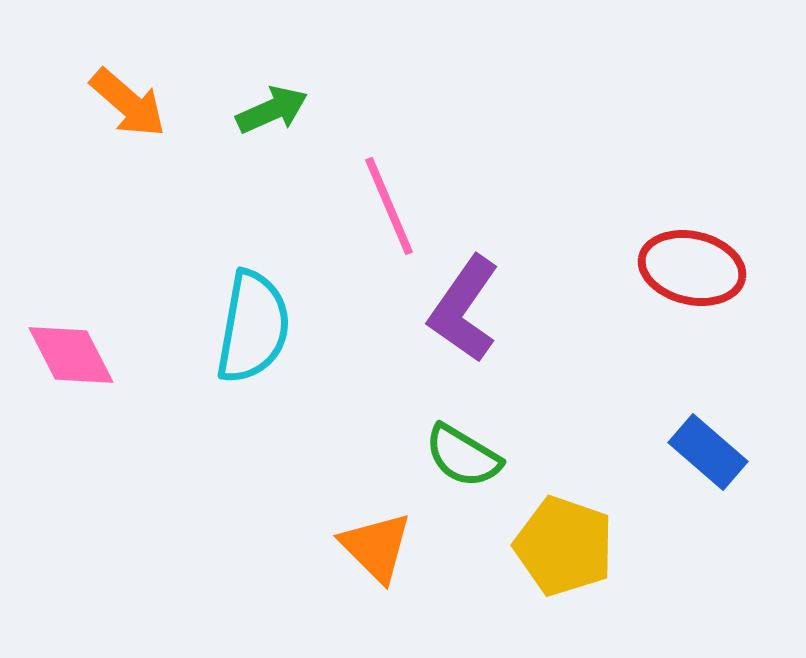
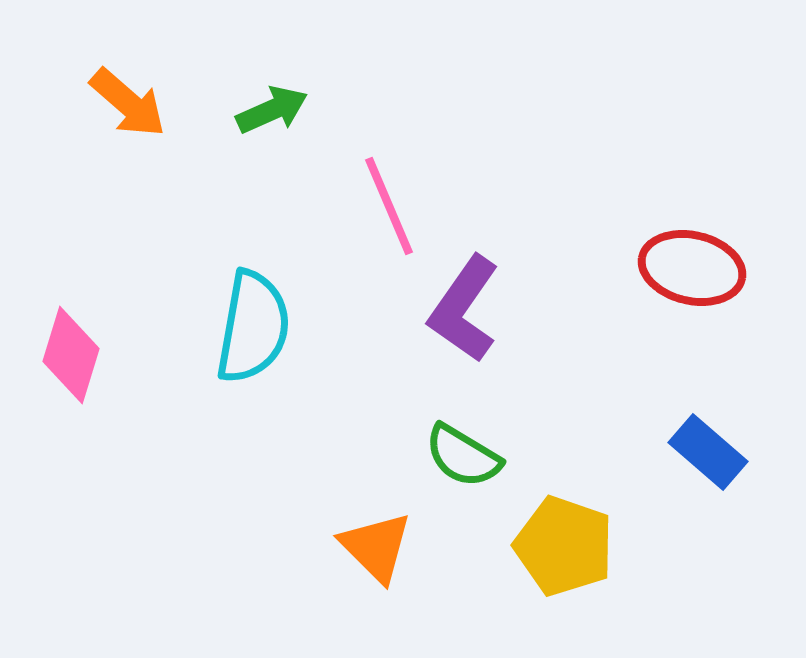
pink diamond: rotated 44 degrees clockwise
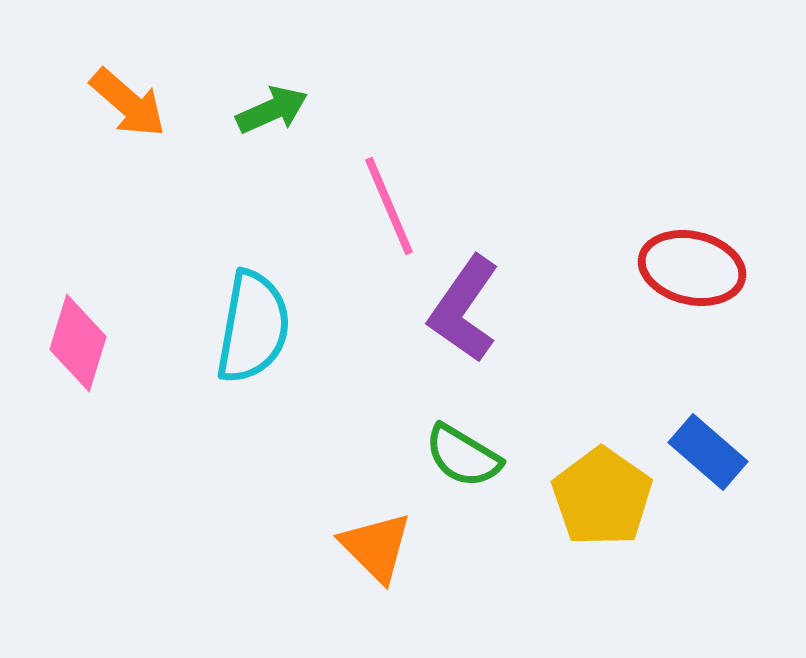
pink diamond: moved 7 px right, 12 px up
yellow pentagon: moved 38 px right, 49 px up; rotated 16 degrees clockwise
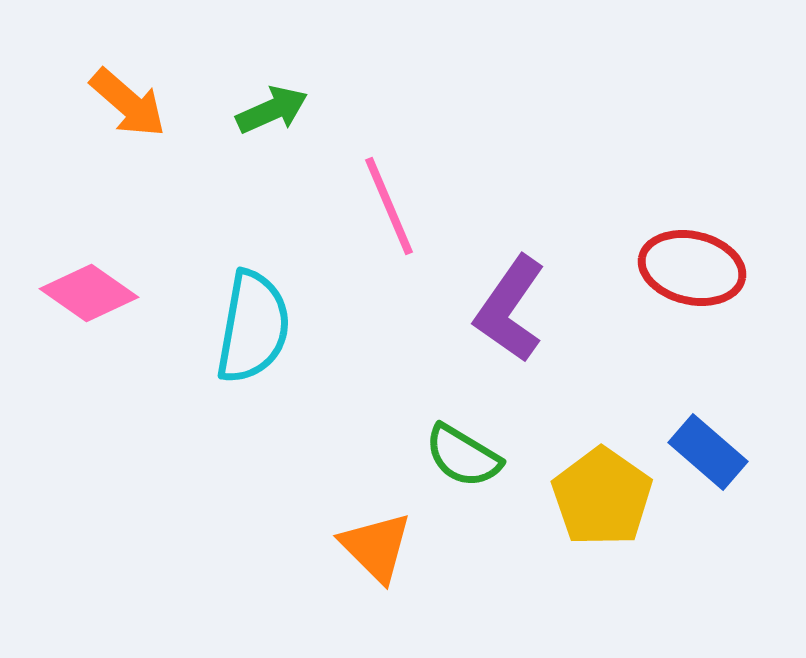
purple L-shape: moved 46 px right
pink diamond: moved 11 px right, 50 px up; rotated 72 degrees counterclockwise
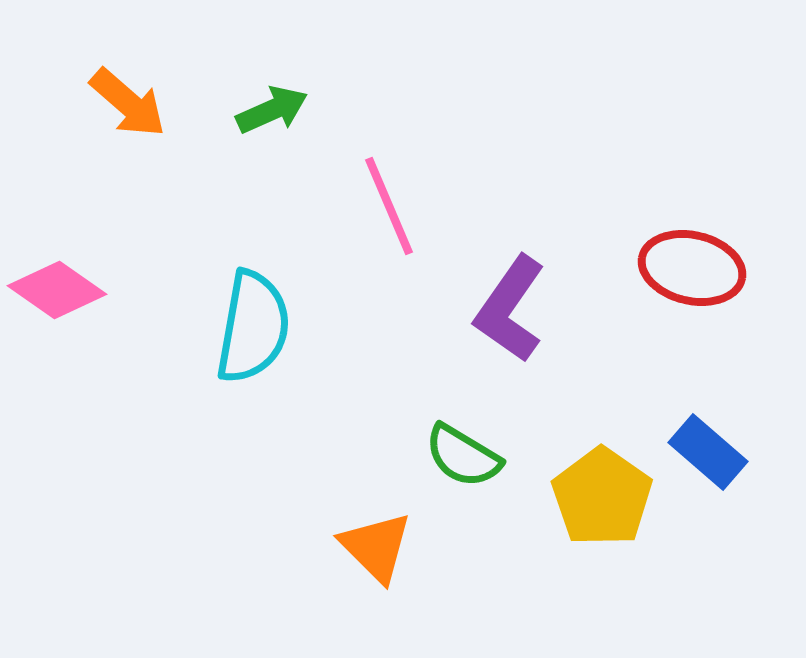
pink diamond: moved 32 px left, 3 px up
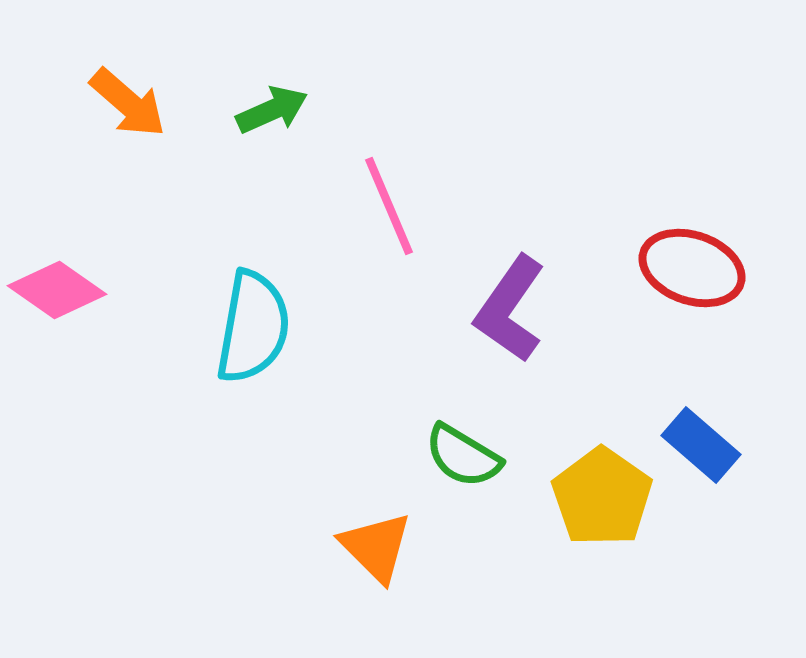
red ellipse: rotated 6 degrees clockwise
blue rectangle: moved 7 px left, 7 px up
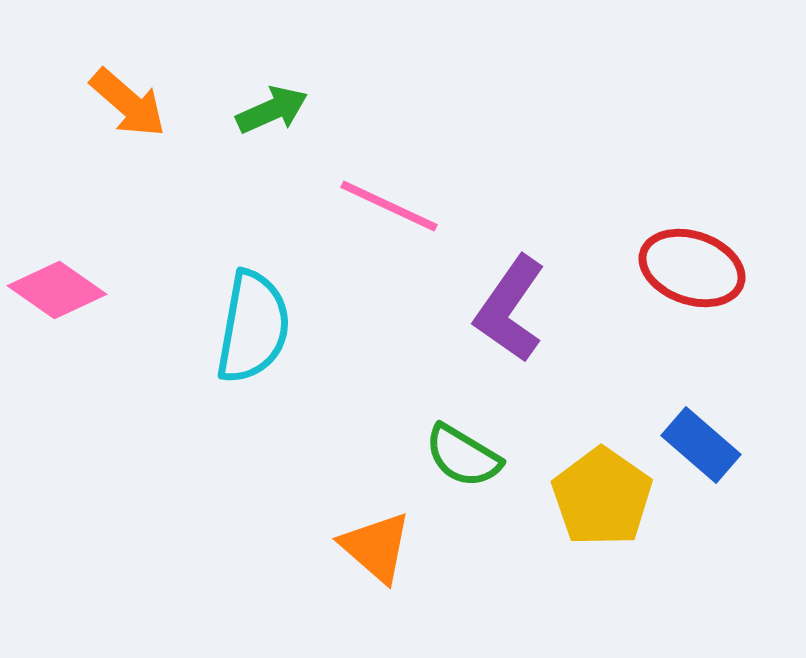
pink line: rotated 42 degrees counterclockwise
orange triangle: rotated 4 degrees counterclockwise
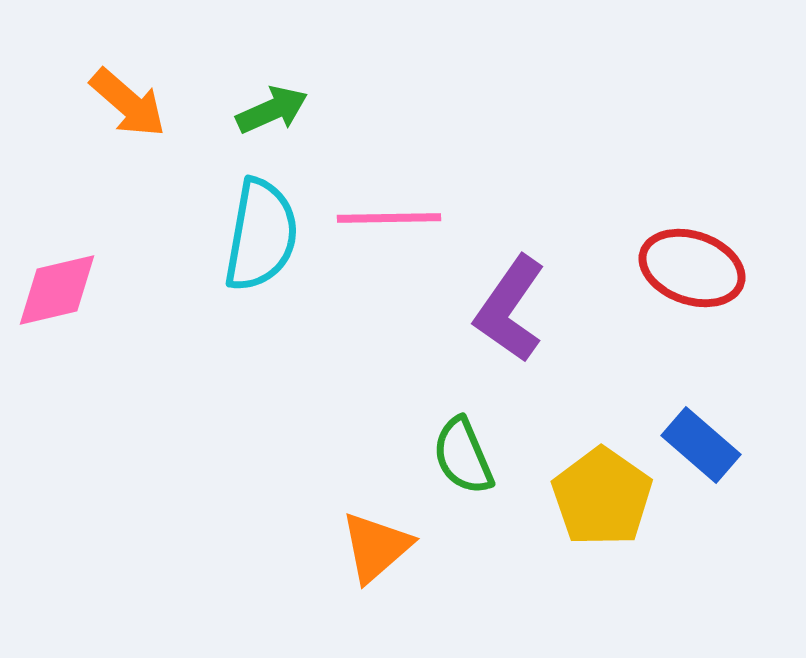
pink line: moved 12 px down; rotated 26 degrees counterclockwise
pink diamond: rotated 48 degrees counterclockwise
cyan semicircle: moved 8 px right, 92 px up
green semicircle: rotated 36 degrees clockwise
orange triangle: rotated 38 degrees clockwise
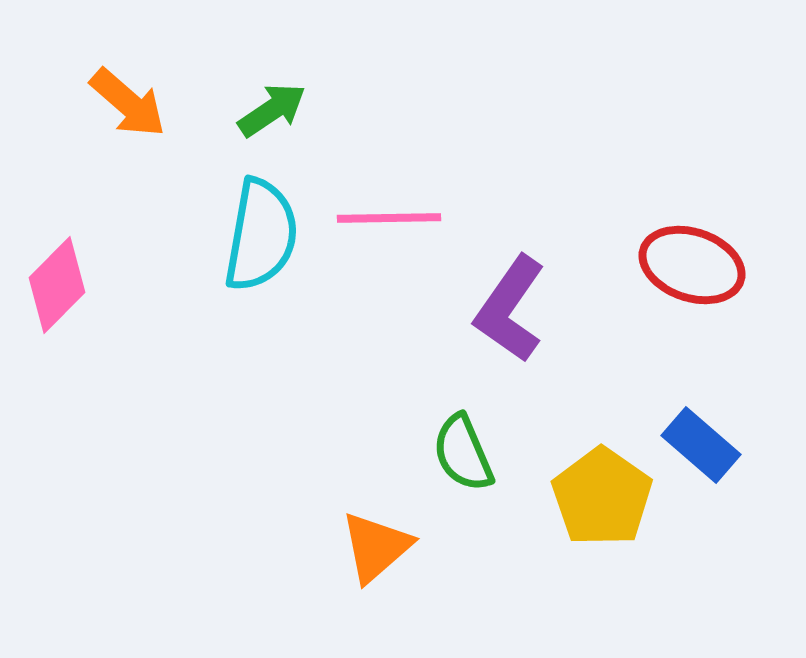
green arrow: rotated 10 degrees counterclockwise
red ellipse: moved 3 px up
pink diamond: moved 5 px up; rotated 32 degrees counterclockwise
green semicircle: moved 3 px up
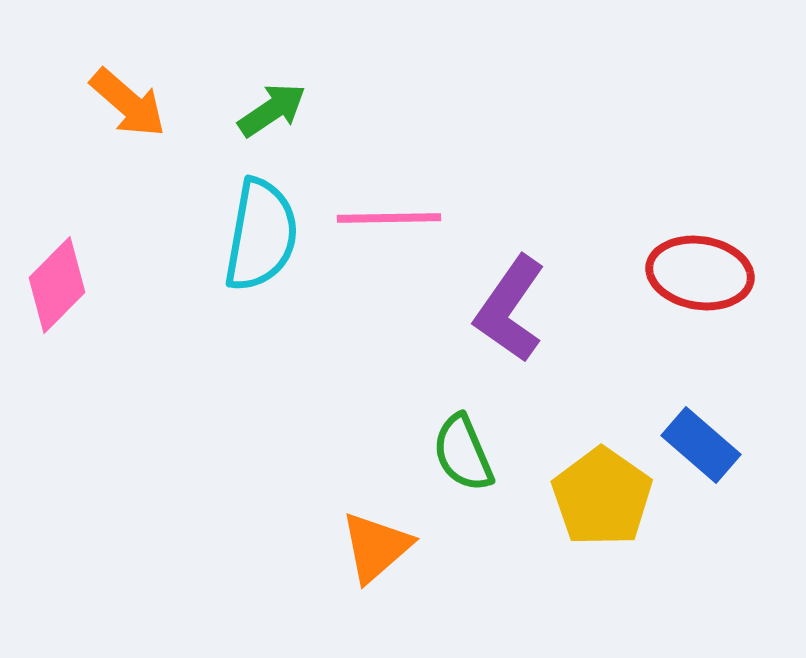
red ellipse: moved 8 px right, 8 px down; rotated 10 degrees counterclockwise
